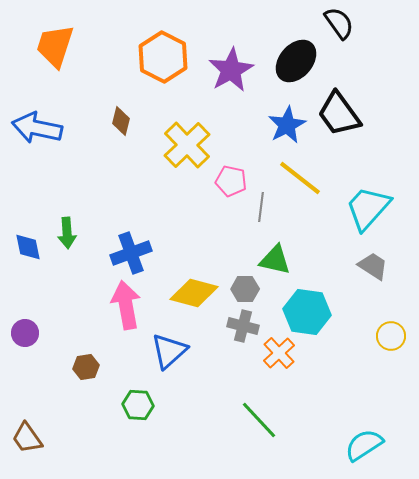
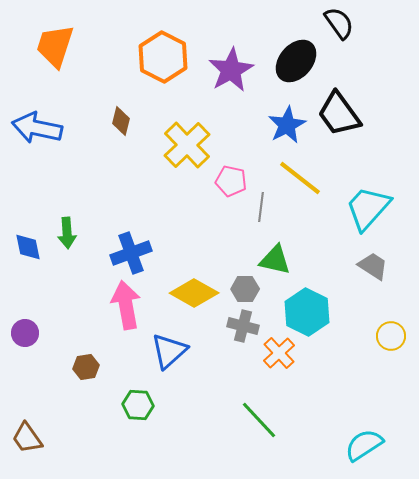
yellow diamond: rotated 15 degrees clockwise
cyan hexagon: rotated 18 degrees clockwise
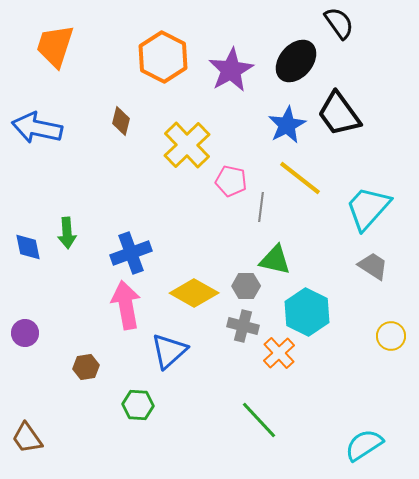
gray hexagon: moved 1 px right, 3 px up
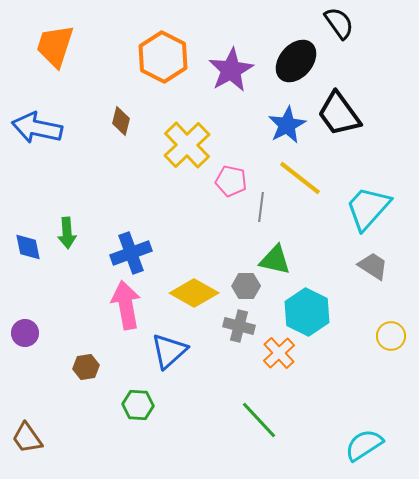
gray cross: moved 4 px left
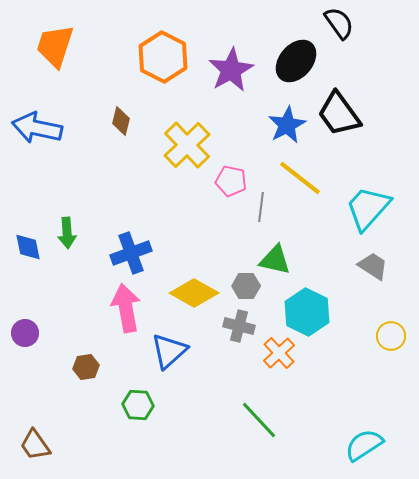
pink arrow: moved 3 px down
brown trapezoid: moved 8 px right, 7 px down
